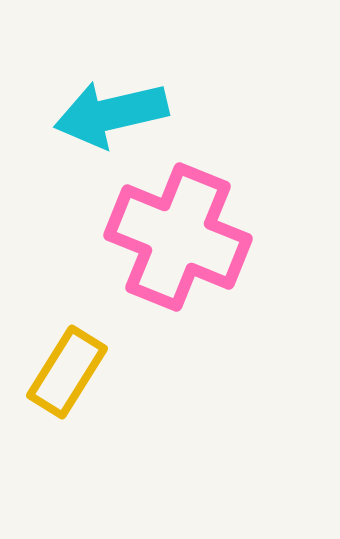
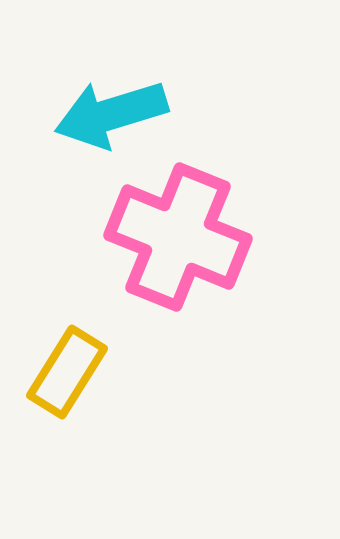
cyan arrow: rotated 4 degrees counterclockwise
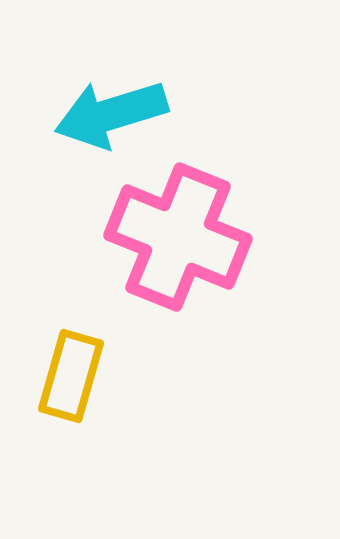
yellow rectangle: moved 4 px right, 4 px down; rotated 16 degrees counterclockwise
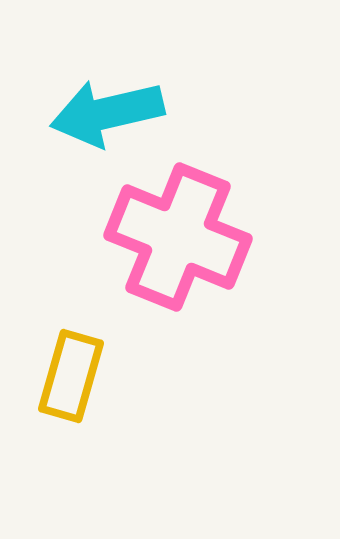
cyan arrow: moved 4 px left, 1 px up; rotated 4 degrees clockwise
